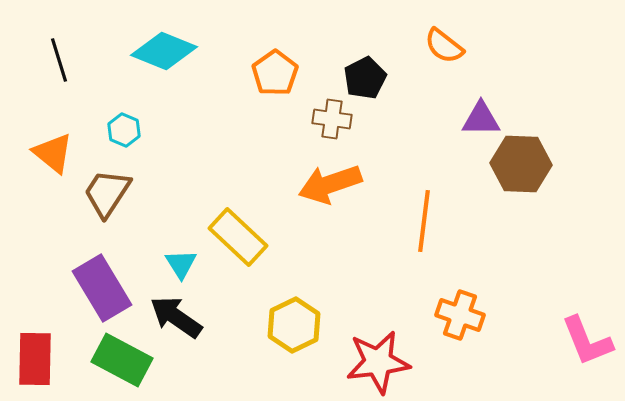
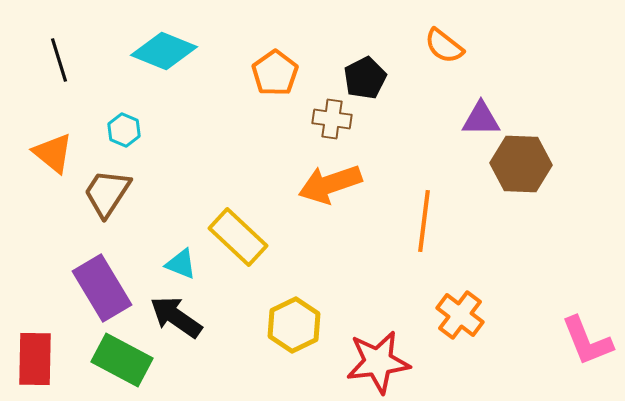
cyan triangle: rotated 36 degrees counterclockwise
orange cross: rotated 18 degrees clockwise
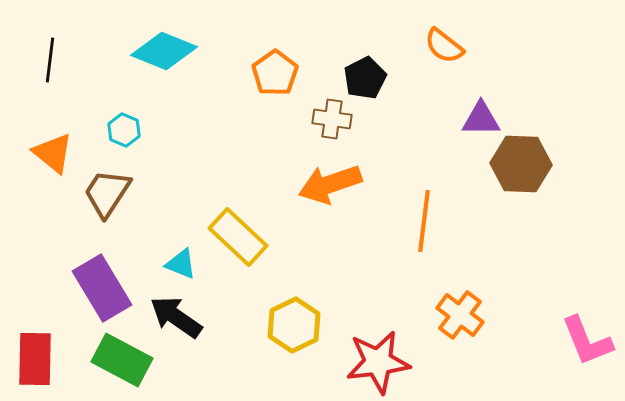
black line: moved 9 px left; rotated 24 degrees clockwise
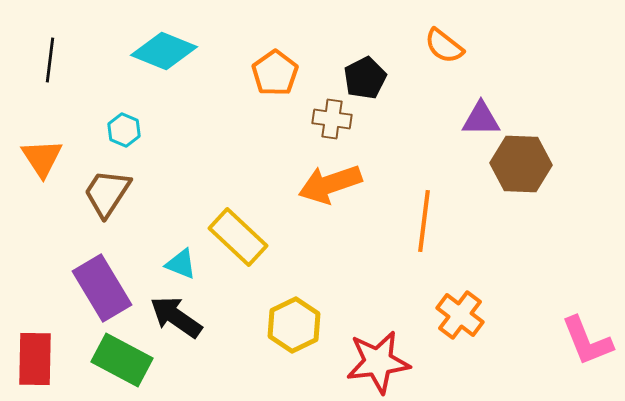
orange triangle: moved 11 px left, 5 px down; rotated 18 degrees clockwise
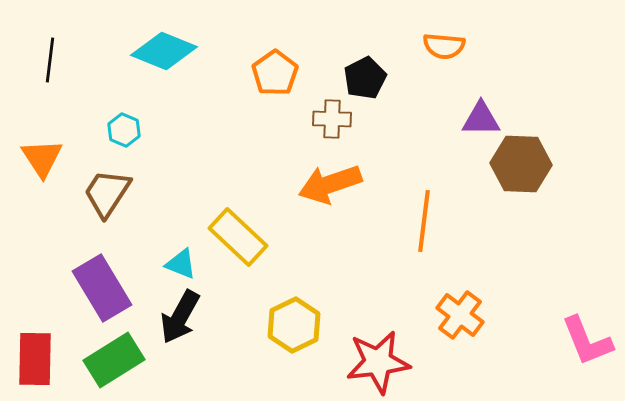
orange semicircle: rotated 33 degrees counterclockwise
brown cross: rotated 6 degrees counterclockwise
black arrow: moved 4 px right; rotated 96 degrees counterclockwise
green rectangle: moved 8 px left; rotated 60 degrees counterclockwise
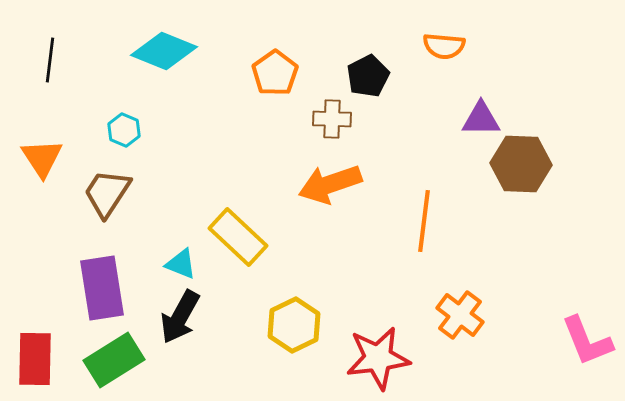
black pentagon: moved 3 px right, 2 px up
purple rectangle: rotated 22 degrees clockwise
red star: moved 4 px up
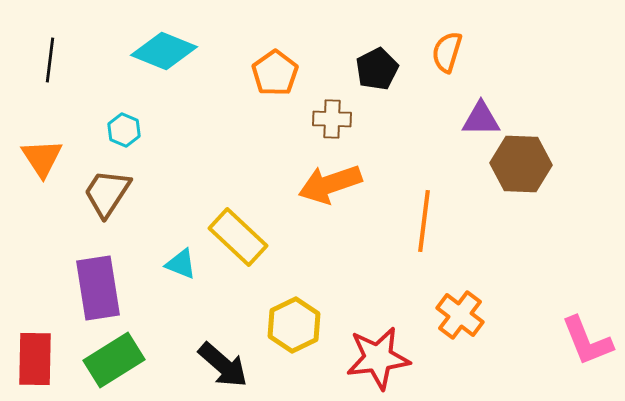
orange semicircle: moved 3 px right, 6 px down; rotated 102 degrees clockwise
black pentagon: moved 9 px right, 7 px up
purple rectangle: moved 4 px left
black arrow: moved 43 px right, 48 px down; rotated 78 degrees counterclockwise
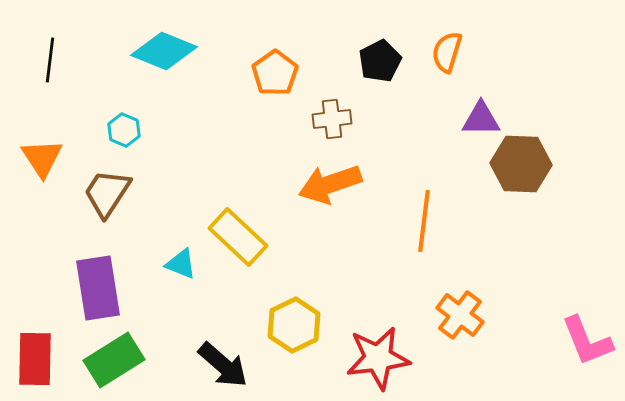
black pentagon: moved 3 px right, 8 px up
brown cross: rotated 9 degrees counterclockwise
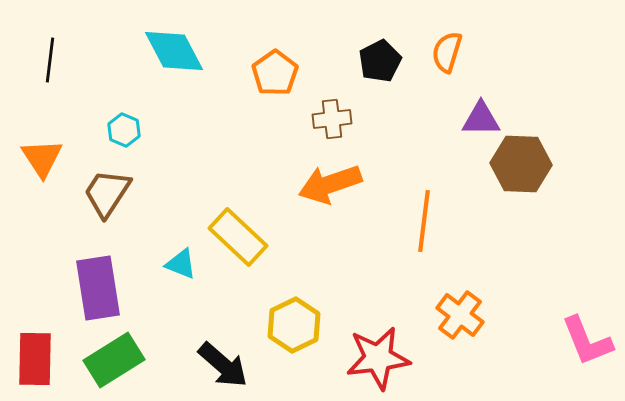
cyan diamond: moved 10 px right; rotated 40 degrees clockwise
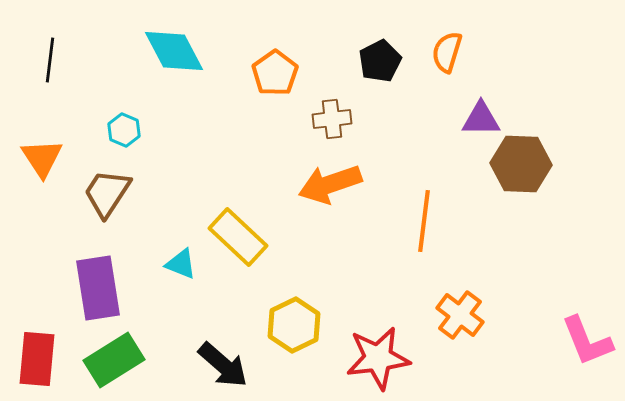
red rectangle: moved 2 px right; rotated 4 degrees clockwise
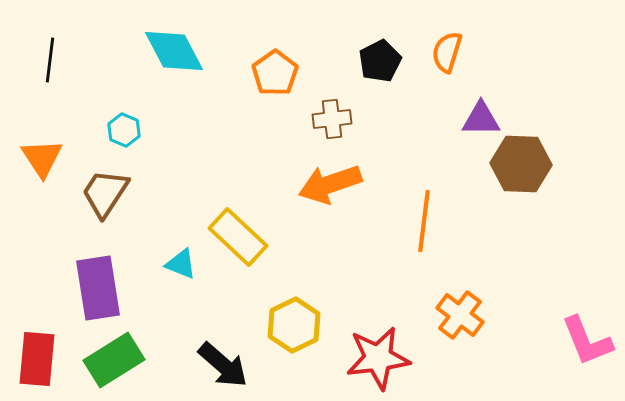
brown trapezoid: moved 2 px left
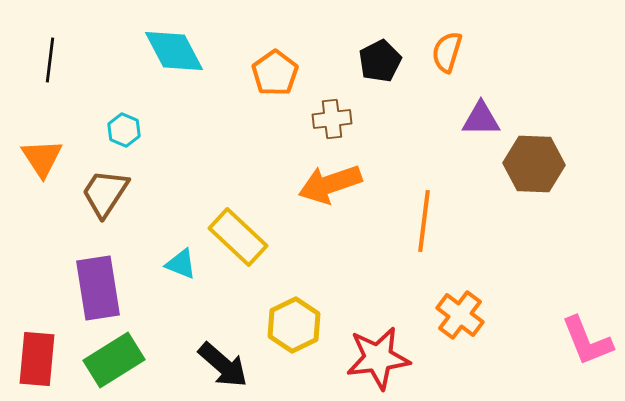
brown hexagon: moved 13 px right
